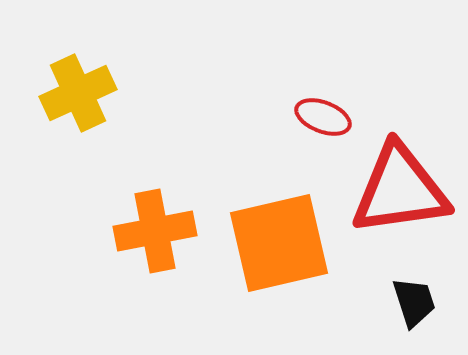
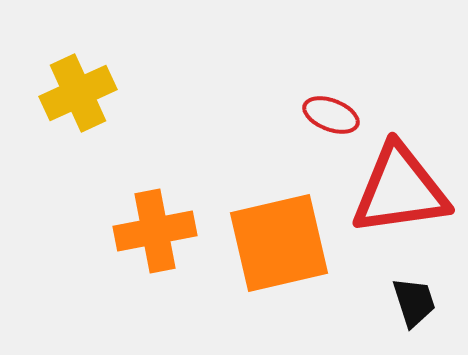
red ellipse: moved 8 px right, 2 px up
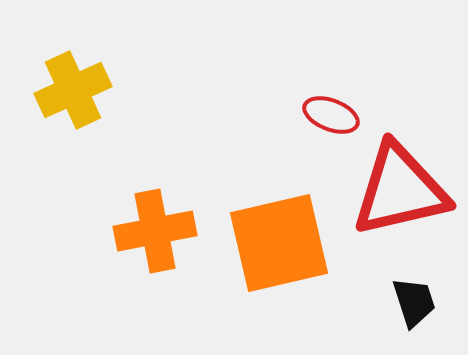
yellow cross: moved 5 px left, 3 px up
red triangle: rotated 5 degrees counterclockwise
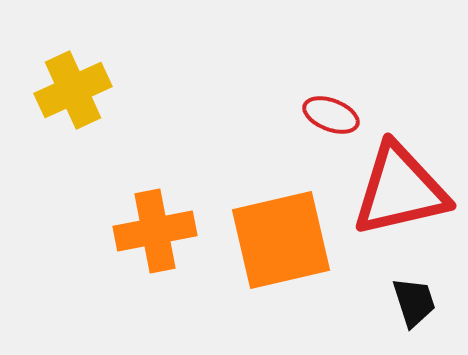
orange square: moved 2 px right, 3 px up
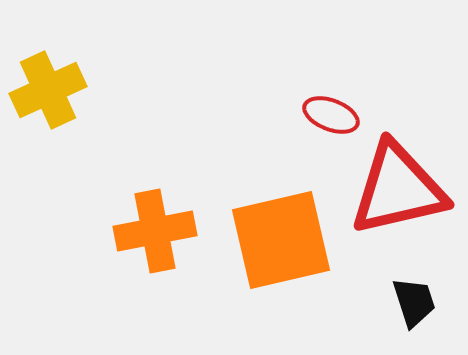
yellow cross: moved 25 px left
red triangle: moved 2 px left, 1 px up
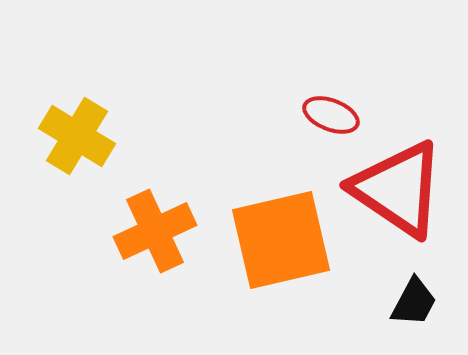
yellow cross: moved 29 px right, 46 px down; rotated 34 degrees counterclockwise
red triangle: rotated 47 degrees clockwise
orange cross: rotated 14 degrees counterclockwise
black trapezoid: rotated 46 degrees clockwise
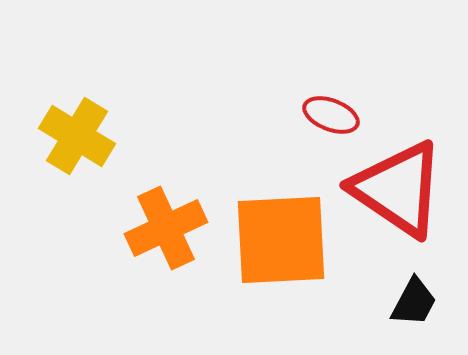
orange cross: moved 11 px right, 3 px up
orange square: rotated 10 degrees clockwise
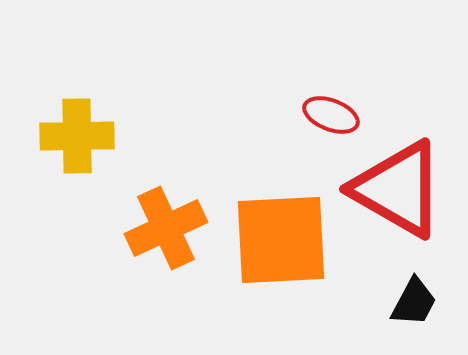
yellow cross: rotated 32 degrees counterclockwise
red triangle: rotated 4 degrees counterclockwise
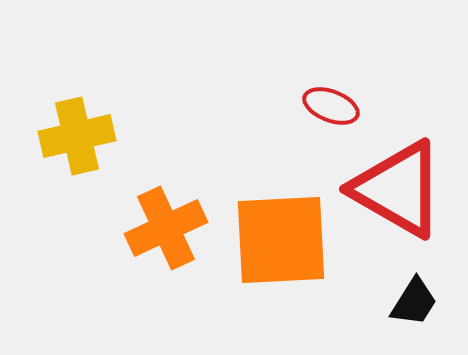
red ellipse: moved 9 px up
yellow cross: rotated 12 degrees counterclockwise
black trapezoid: rotated 4 degrees clockwise
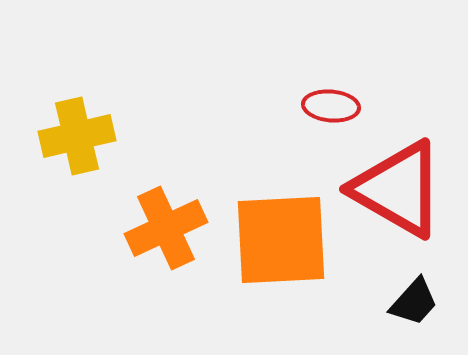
red ellipse: rotated 16 degrees counterclockwise
black trapezoid: rotated 10 degrees clockwise
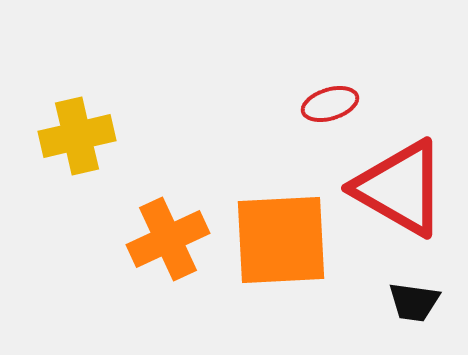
red ellipse: moved 1 px left, 2 px up; rotated 22 degrees counterclockwise
red triangle: moved 2 px right, 1 px up
orange cross: moved 2 px right, 11 px down
black trapezoid: rotated 56 degrees clockwise
